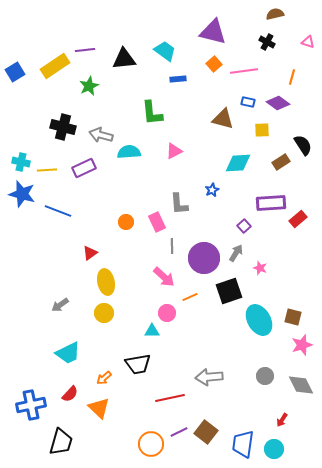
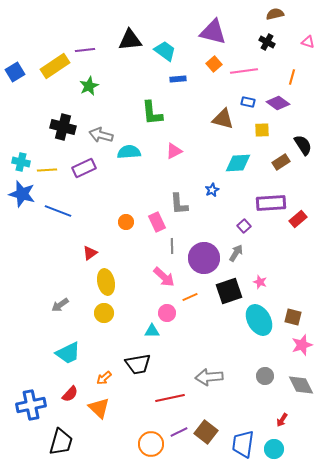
black triangle at (124, 59): moved 6 px right, 19 px up
pink star at (260, 268): moved 14 px down
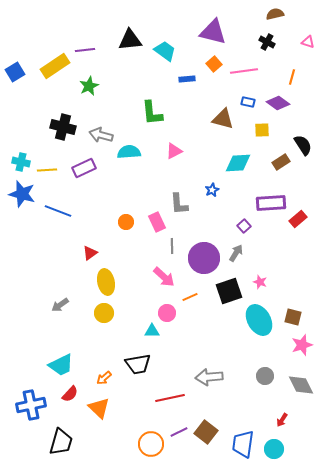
blue rectangle at (178, 79): moved 9 px right
cyan trapezoid at (68, 353): moved 7 px left, 12 px down
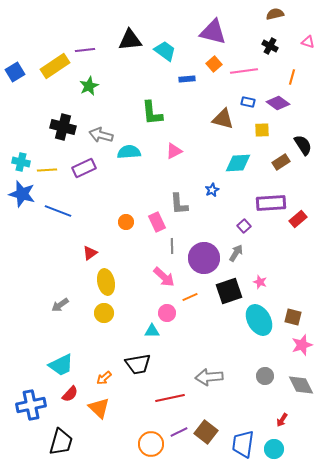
black cross at (267, 42): moved 3 px right, 4 px down
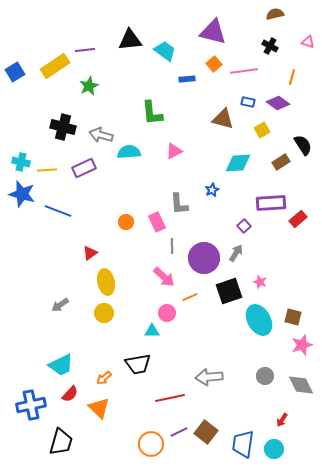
yellow square at (262, 130): rotated 28 degrees counterclockwise
